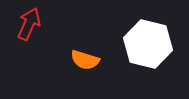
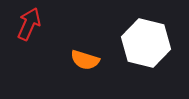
white hexagon: moved 2 px left, 1 px up
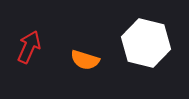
red arrow: moved 23 px down
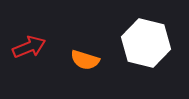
red arrow: rotated 44 degrees clockwise
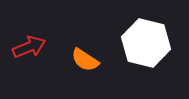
orange semicircle: rotated 16 degrees clockwise
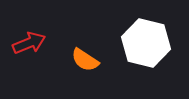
red arrow: moved 4 px up
